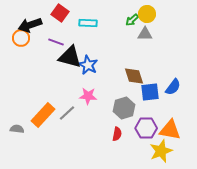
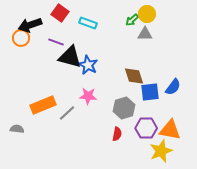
cyan rectangle: rotated 18 degrees clockwise
orange rectangle: moved 10 px up; rotated 25 degrees clockwise
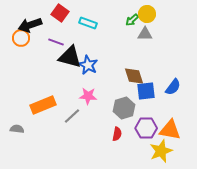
blue square: moved 4 px left, 1 px up
gray line: moved 5 px right, 3 px down
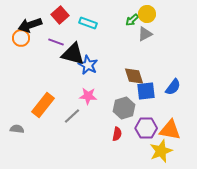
red square: moved 2 px down; rotated 12 degrees clockwise
gray triangle: rotated 28 degrees counterclockwise
black triangle: moved 3 px right, 3 px up
orange rectangle: rotated 30 degrees counterclockwise
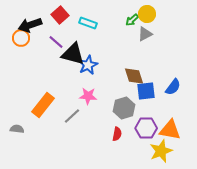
purple line: rotated 21 degrees clockwise
blue star: rotated 18 degrees clockwise
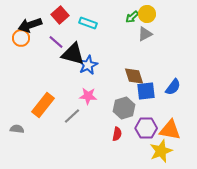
green arrow: moved 3 px up
